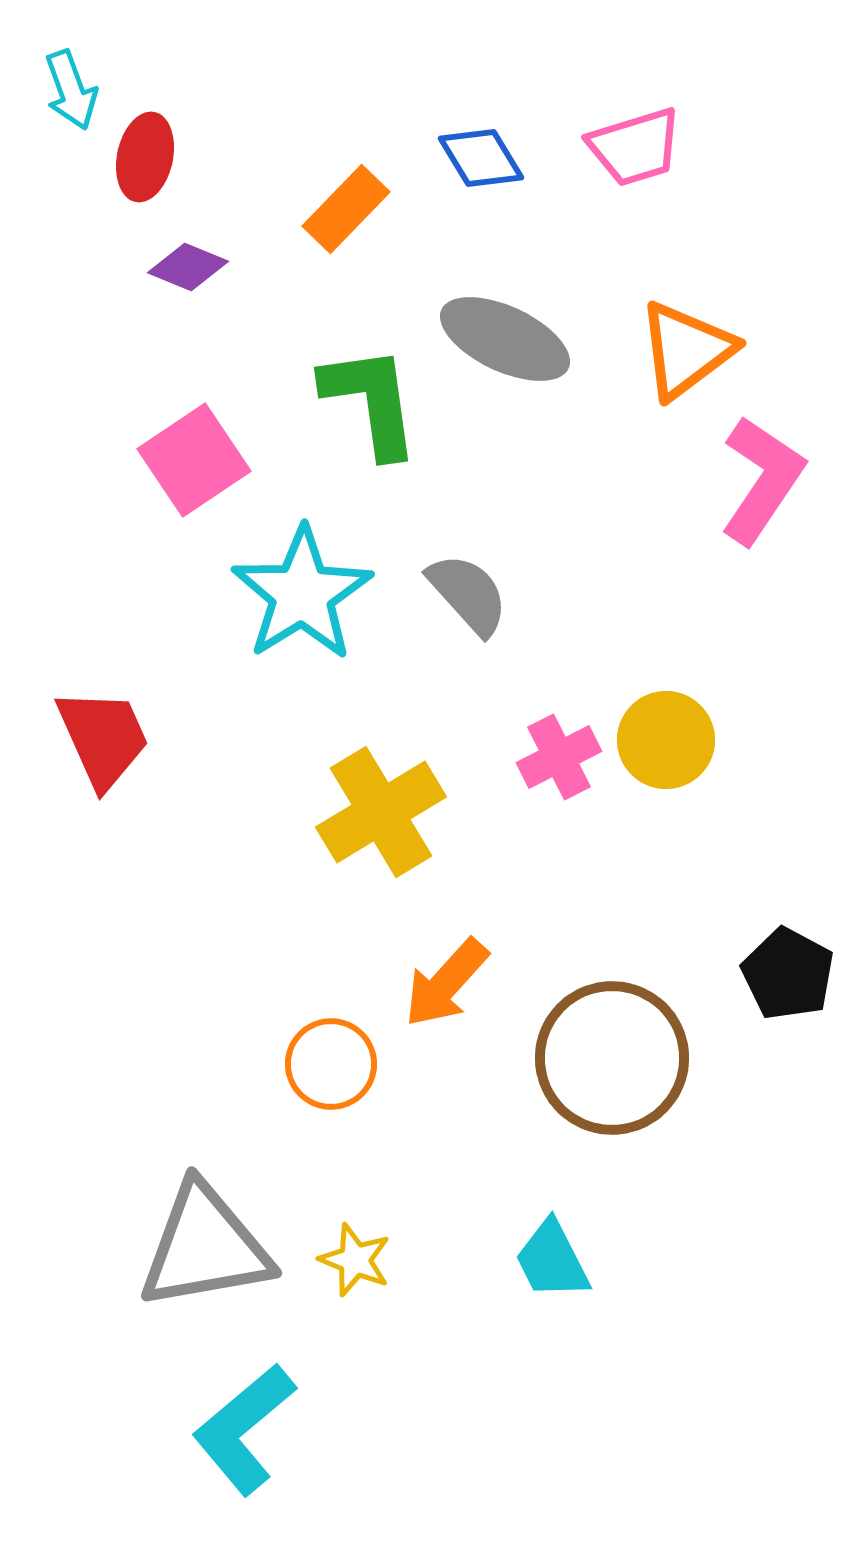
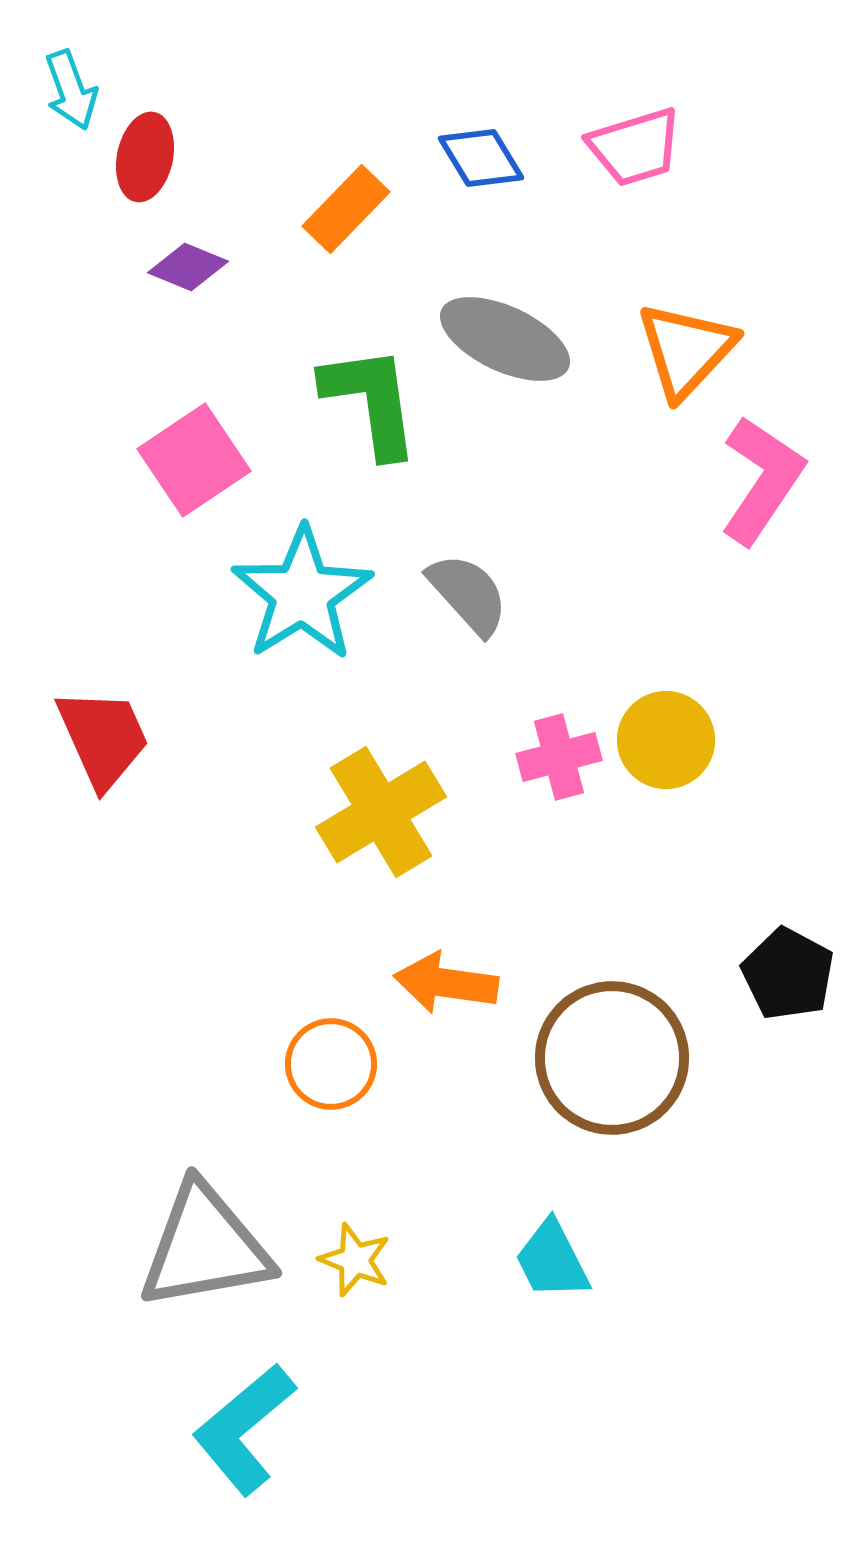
orange triangle: rotated 10 degrees counterclockwise
pink cross: rotated 12 degrees clockwise
orange arrow: rotated 56 degrees clockwise
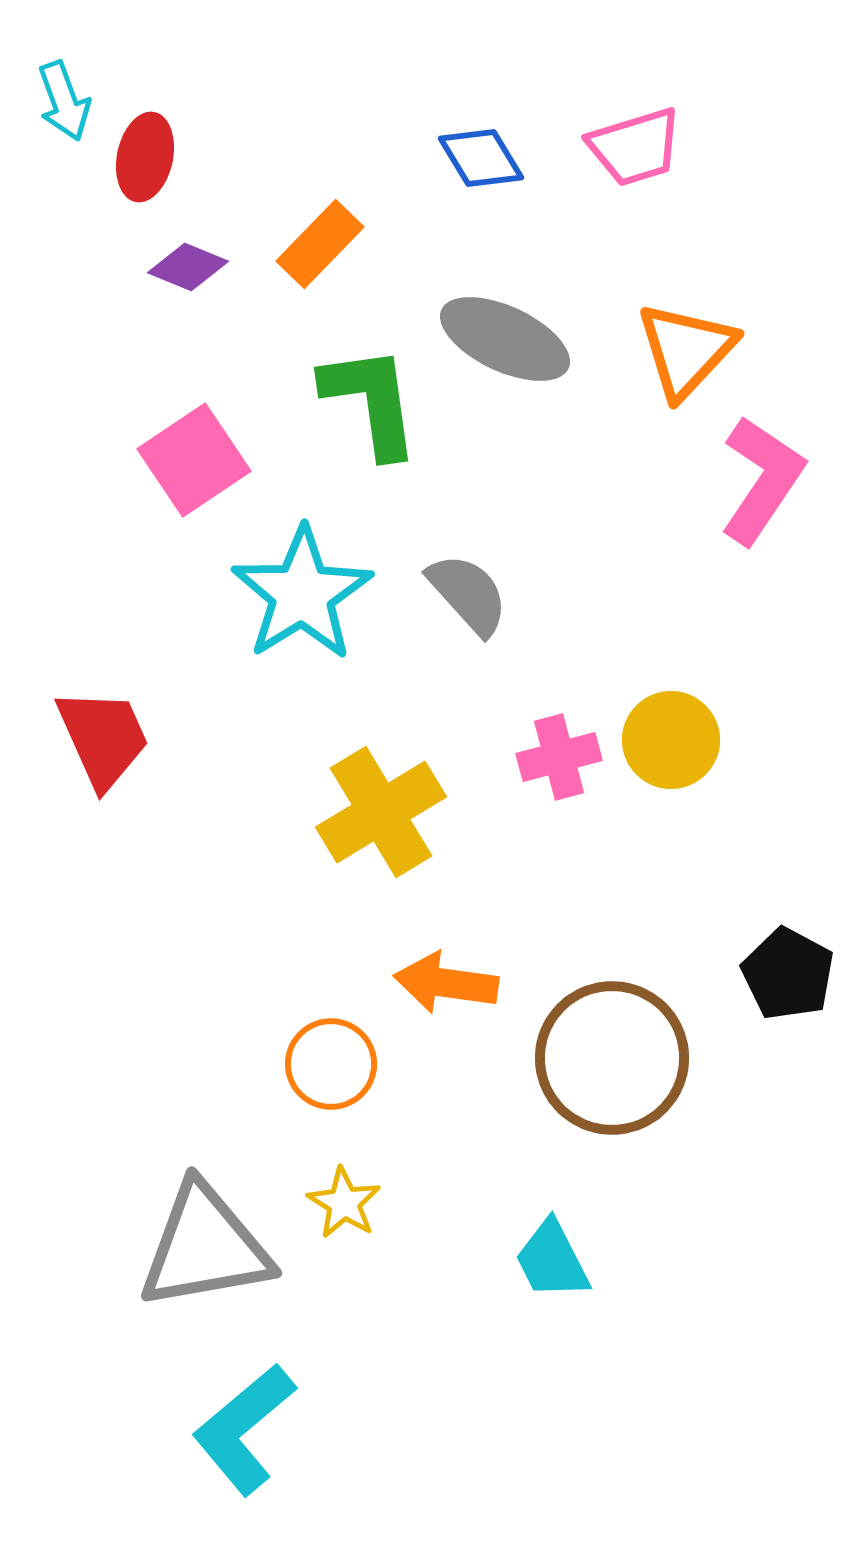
cyan arrow: moved 7 px left, 11 px down
orange rectangle: moved 26 px left, 35 px down
yellow circle: moved 5 px right
yellow star: moved 11 px left, 57 px up; rotated 10 degrees clockwise
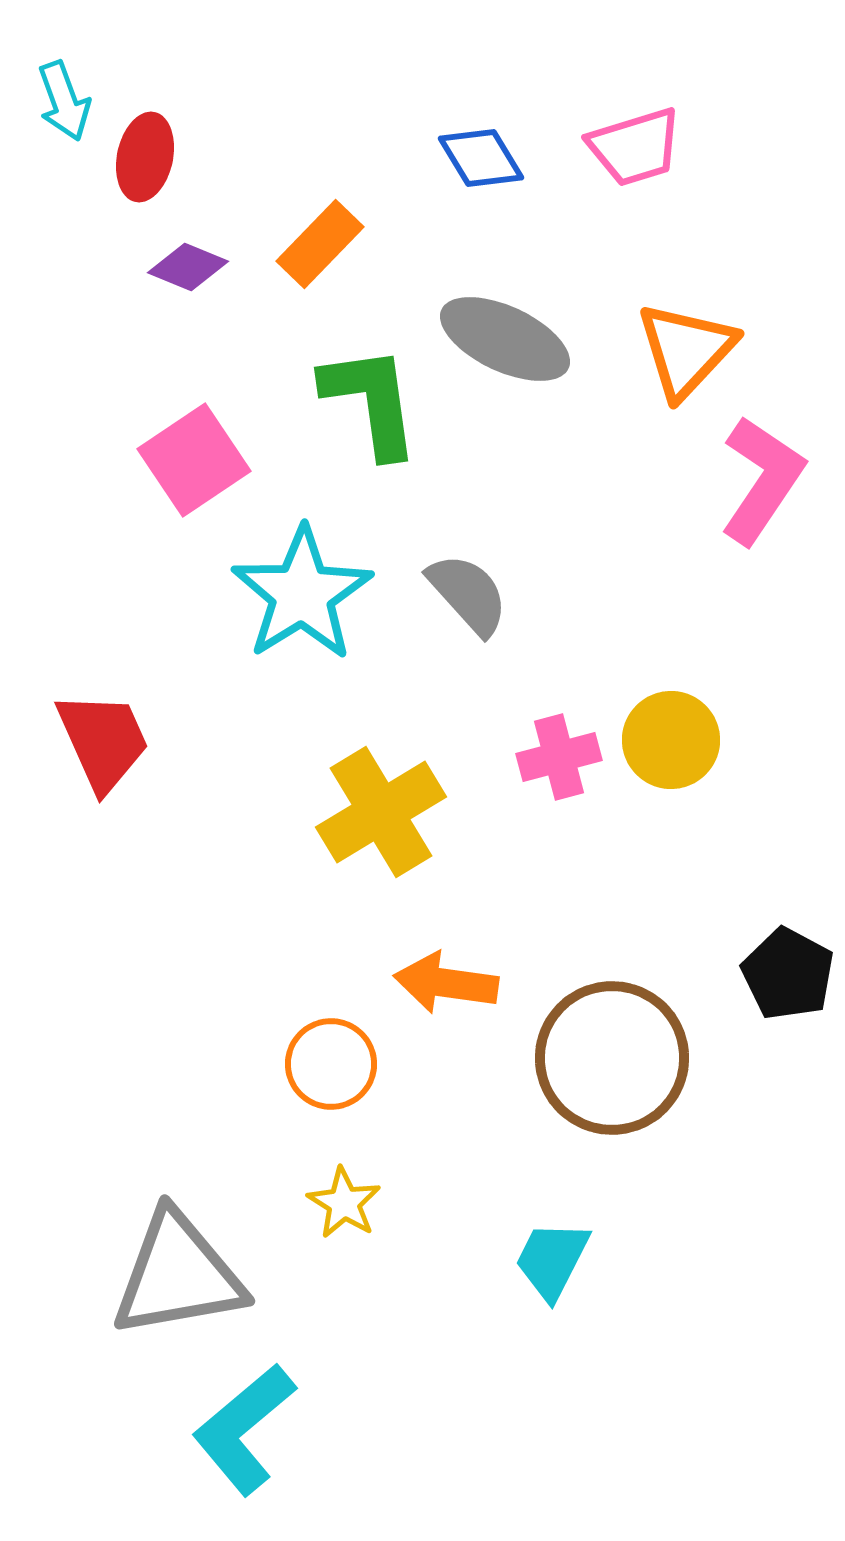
red trapezoid: moved 3 px down
gray triangle: moved 27 px left, 28 px down
cyan trapezoid: rotated 54 degrees clockwise
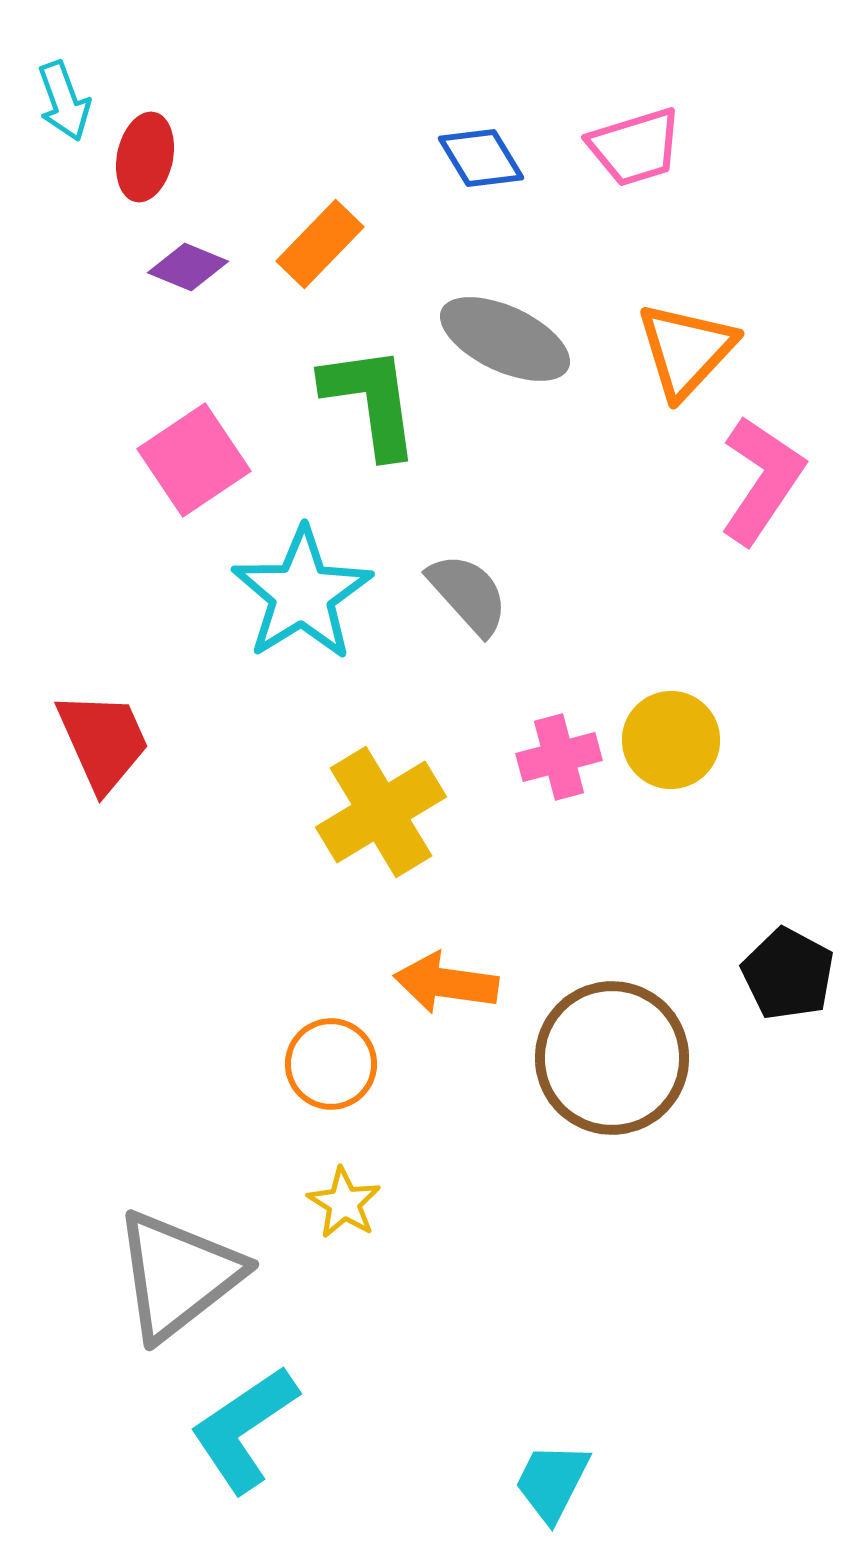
cyan trapezoid: moved 222 px down
gray triangle: rotated 28 degrees counterclockwise
cyan L-shape: rotated 6 degrees clockwise
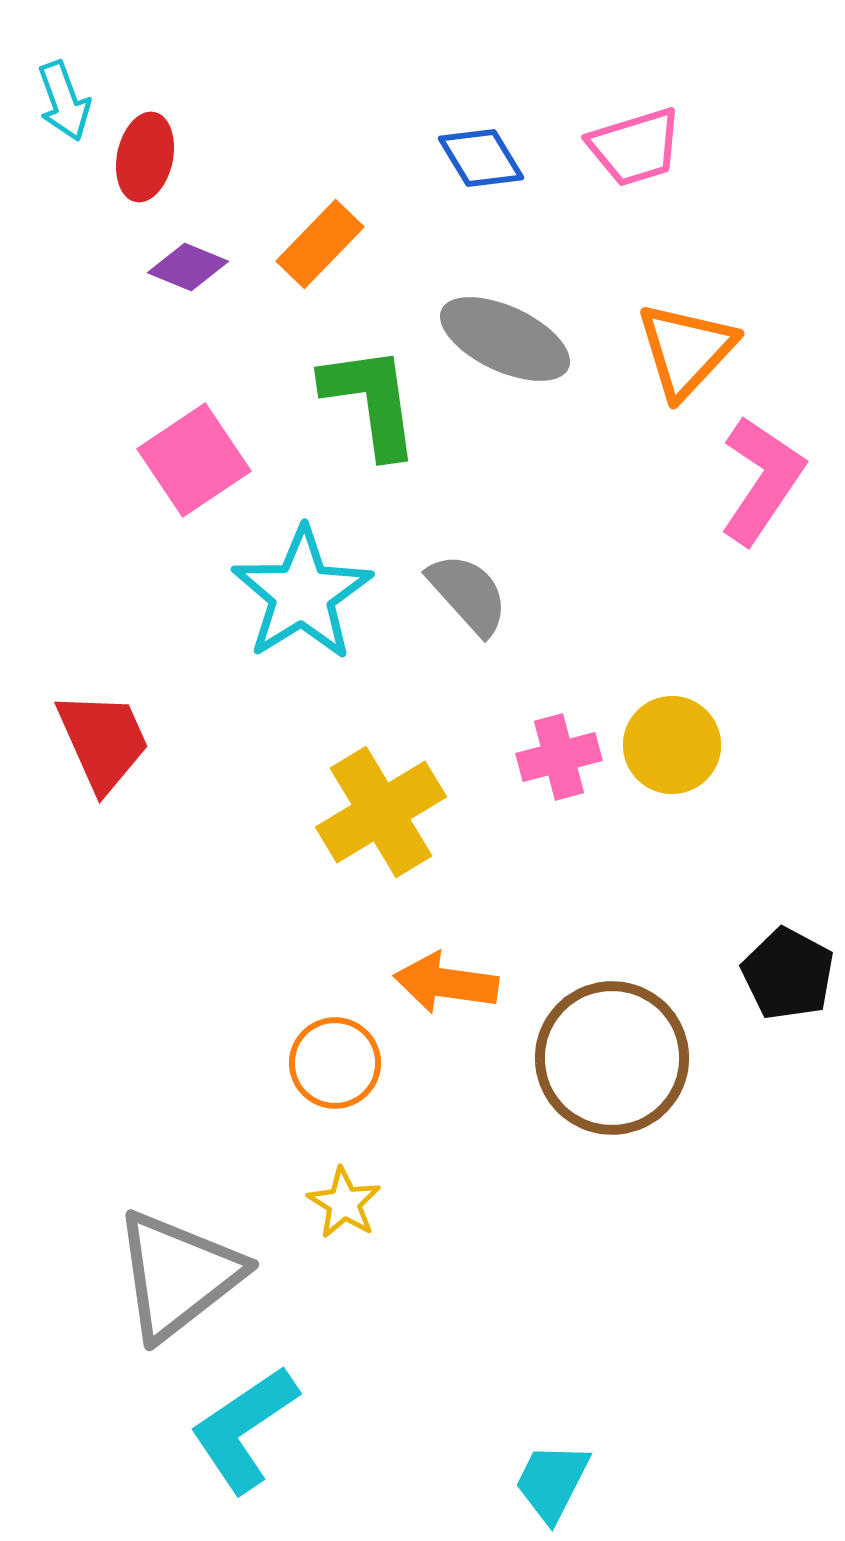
yellow circle: moved 1 px right, 5 px down
orange circle: moved 4 px right, 1 px up
